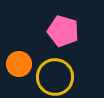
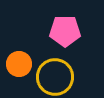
pink pentagon: moved 2 px right; rotated 16 degrees counterclockwise
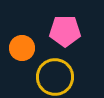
orange circle: moved 3 px right, 16 px up
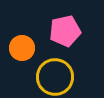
pink pentagon: rotated 12 degrees counterclockwise
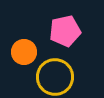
orange circle: moved 2 px right, 4 px down
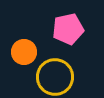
pink pentagon: moved 3 px right, 2 px up
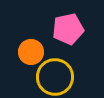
orange circle: moved 7 px right
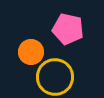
pink pentagon: rotated 24 degrees clockwise
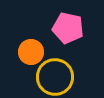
pink pentagon: moved 1 px up
